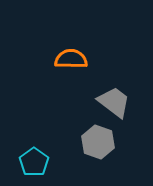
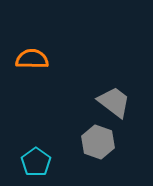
orange semicircle: moved 39 px left
cyan pentagon: moved 2 px right
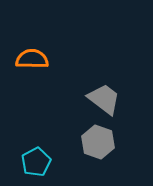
gray trapezoid: moved 10 px left, 3 px up
cyan pentagon: rotated 8 degrees clockwise
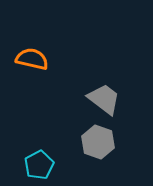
orange semicircle: rotated 12 degrees clockwise
cyan pentagon: moved 3 px right, 3 px down
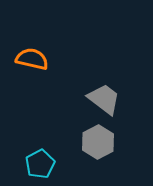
gray hexagon: rotated 12 degrees clockwise
cyan pentagon: moved 1 px right, 1 px up
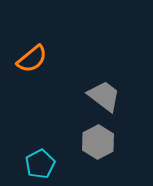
orange semicircle: rotated 128 degrees clockwise
gray trapezoid: moved 3 px up
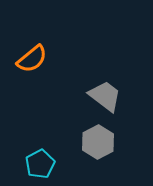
gray trapezoid: moved 1 px right
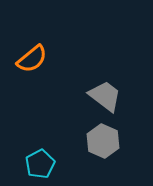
gray hexagon: moved 5 px right, 1 px up; rotated 8 degrees counterclockwise
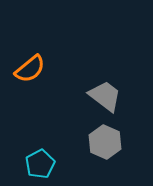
orange semicircle: moved 2 px left, 10 px down
gray hexagon: moved 2 px right, 1 px down
